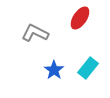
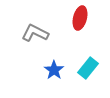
red ellipse: rotated 20 degrees counterclockwise
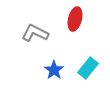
red ellipse: moved 5 px left, 1 px down
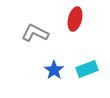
cyan rectangle: moved 1 px left, 1 px down; rotated 30 degrees clockwise
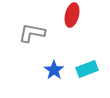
red ellipse: moved 3 px left, 4 px up
gray L-shape: moved 3 px left; rotated 16 degrees counterclockwise
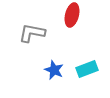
blue star: rotated 12 degrees counterclockwise
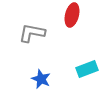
blue star: moved 13 px left, 9 px down
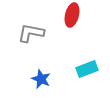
gray L-shape: moved 1 px left
